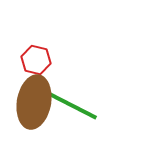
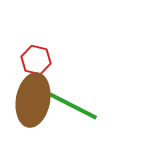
brown ellipse: moved 1 px left, 2 px up
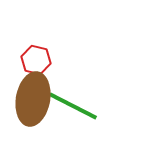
brown ellipse: moved 1 px up
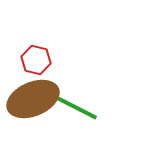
brown ellipse: rotated 57 degrees clockwise
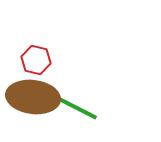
brown ellipse: moved 2 px up; rotated 30 degrees clockwise
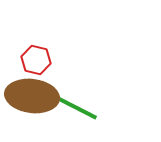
brown ellipse: moved 1 px left, 1 px up
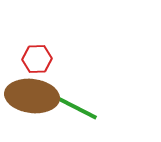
red hexagon: moved 1 px right, 1 px up; rotated 16 degrees counterclockwise
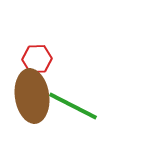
brown ellipse: rotated 75 degrees clockwise
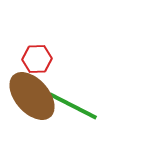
brown ellipse: rotated 33 degrees counterclockwise
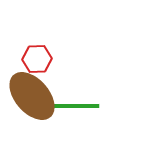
green line: rotated 27 degrees counterclockwise
